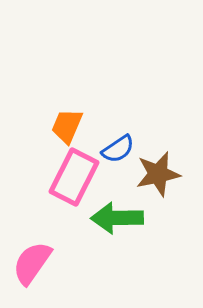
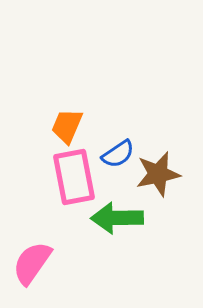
blue semicircle: moved 5 px down
pink rectangle: rotated 38 degrees counterclockwise
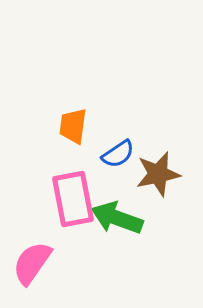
orange trapezoid: moved 6 px right; rotated 15 degrees counterclockwise
pink rectangle: moved 1 px left, 22 px down
green arrow: rotated 21 degrees clockwise
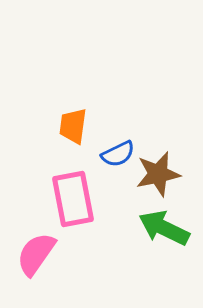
blue semicircle: rotated 8 degrees clockwise
green arrow: moved 47 px right, 10 px down; rotated 6 degrees clockwise
pink semicircle: moved 4 px right, 9 px up
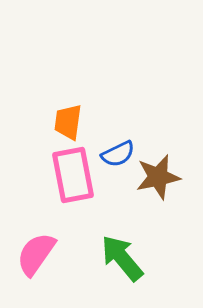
orange trapezoid: moved 5 px left, 4 px up
brown star: moved 3 px down
pink rectangle: moved 24 px up
green arrow: moved 42 px left, 30 px down; rotated 24 degrees clockwise
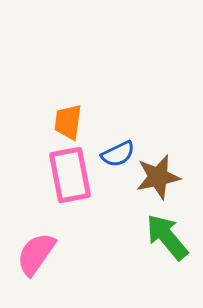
pink rectangle: moved 3 px left
green arrow: moved 45 px right, 21 px up
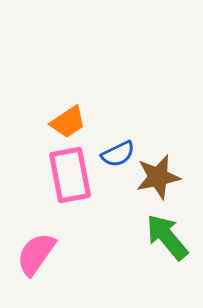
orange trapezoid: rotated 132 degrees counterclockwise
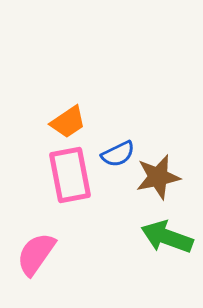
green arrow: rotated 30 degrees counterclockwise
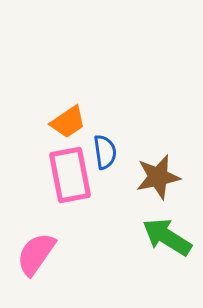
blue semicircle: moved 13 px left, 2 px up; rotated 72 degrees counterclockwise
green arrow: rotated 12 degrees clockwise
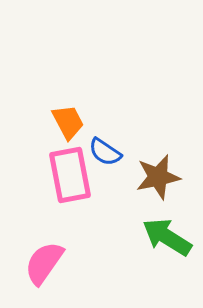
orange trapezoid: rotated 84 degrees counterclockwise
blue semicircle: rotated 132 degrees clockwise
pink semicircle: moved 8 px right, 9 px down
